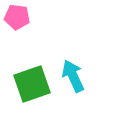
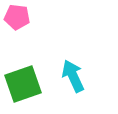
green square: moved 9 px left
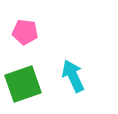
pink pentagon: moved 8 px right, 15 px down
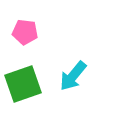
cyan arrow: rotated 116 degrees counterclockwise
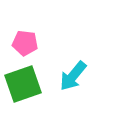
pink pentagon: moved 11 px down
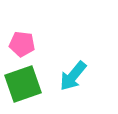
pink pentagon: moved 3 px left, 1 px down
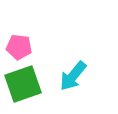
pink pentagon: moved 3 px left, 3 px down
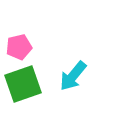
pink pentagon: rotated 20 degrees counterclockwise
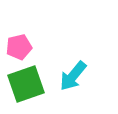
green square: moved 3 px right
